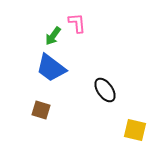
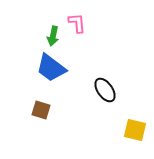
green arrow: rotated 24 degrees counterclockwise
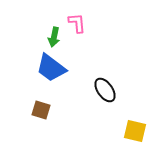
green arrow: moved 1 px right, 1 px down
yellow square: moved 1 px down
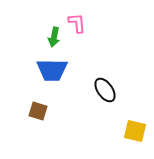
blue trapezoid: moved 1 px right, 2 px down; rotated 36 degrees counterclockwise
brown square: moved 3 px left, 1 px down
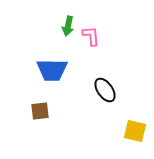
pink L-shape: moved 14 px right, 13 px down
green arrow: moved 14 px right, 11 px up
brown square: moved 2 px right; rotated 24 degrees counterclockwise
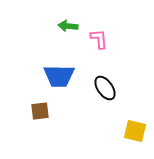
green arrow: rotated 84 degrees clockwise
pink L-shape: moved 8 px right, 3 px down
blue trapezoid: moved 7 px right, 6 px down
black ellipse: moved 2 px up
